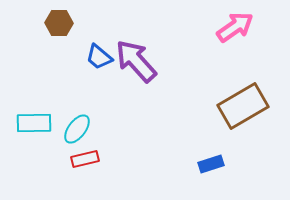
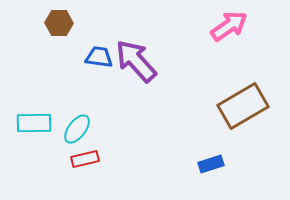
pink arrow: moved 6 px left, 1 px up
blue trapezoid: rotated 148 degrees clockwise
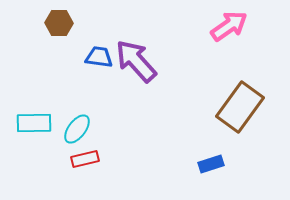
brown rectangle: moved 3 px left, 1 px down; rotated 24 degrees counterclockwise
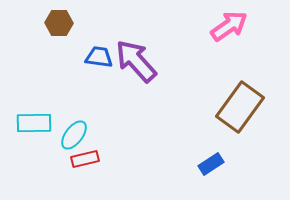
cyan ellipse: moved 3 px left, 6 px down
blue rectangle: rotated 15 degrees counterclockwise
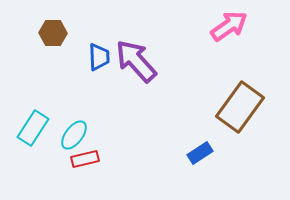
brown hexagon: moved 6 px left, 10 px down
blue trapezoid: rotated 80 degrees clockwise
cyan rectangle: moved 1 px left, 5 px down; rotated 56 degrees counterclockwise
blue rectangle: moved 11 px left, 11 px up
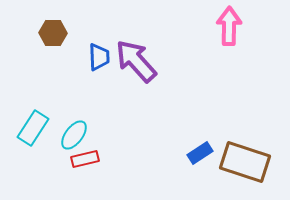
pink arrow: rotated 54 degrees counterclockwise
brown rectangle: moved 5 px right, 55 px down; rotated 72 degrees clockwise
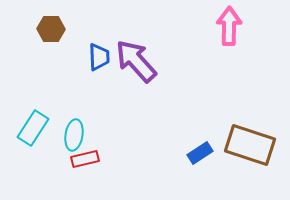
brown hexagon: moved 2 px left, 4 px up
cyan ellipse: rotated 28 degrees counterclockwise
brown rectangle: moved 5 px right, 17 px up
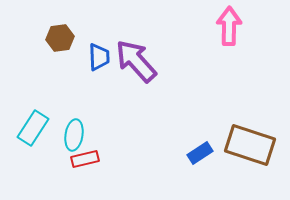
brown hexagon: moved 9 px right, 9 px down; rotated 8 degrees counterclockwise
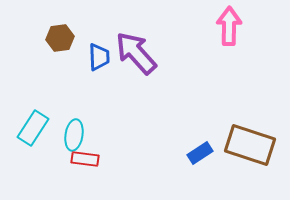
purple arrow: moved 8 px up
red rectangle: rotated 20 degrees clockwise
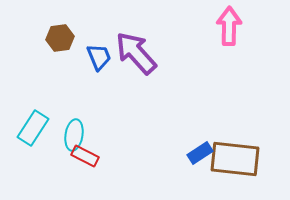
blue trapezoid: rotated 20 degrees counterclockwise
brown rectangle: moved 15 px left, 14 px down; rotated 12 degrees counterclockwise
red rectangle: moved 3 px up; rotated 20 degrees clockwise
